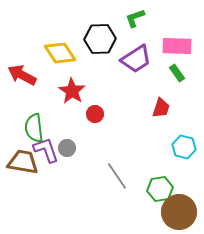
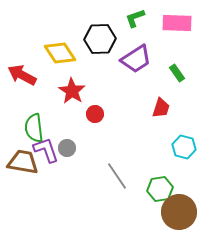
pink rectangle: moved 23 px up
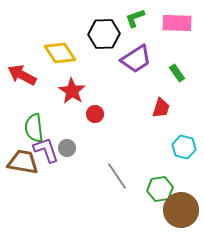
black hexagon: moved 4 px right, 5 px up
brown circle: moved 2 px right, 2 px up
